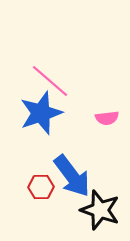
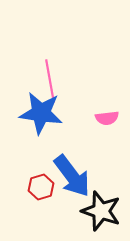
pink line: rotated 39 degrees clockwise
blue star: rotated 27 degrees clockwise
red hexagon: rotated 15 degrees counterclockwise
black star: moved 1 px right, 1 px down
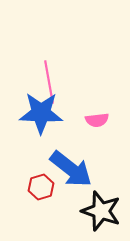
pink line: moved 1 px left, 1 px down
blue star: rotated 6 degrees counterclockwise
pink semicircle: moved 10 px left, 2 px down
blue arrow: moved 1 px left, 7 px up; rotated 15 degrees counterclockwise
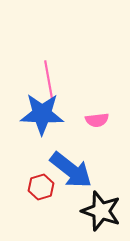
blue star: moved 1 px right, 1 px down
blue arrow: moved 1 px down
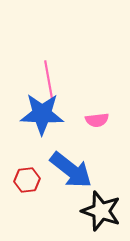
red hexagon: moved 14 px left, 7 px up; rotated 10 degrees clockwise
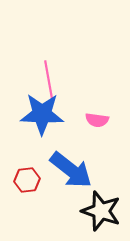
pink semicircle: rotated 15 degrees clockwise
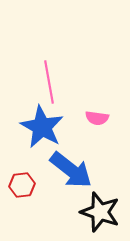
blue star: moved 13 px down; rotated 27 degrees clockwise
pink semicircle: moved 2 px up
red hexagon: moved 5 px left, 5 px down
black star: moved 1 px left, 1 px down
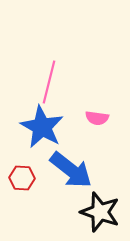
pink line: rotated 24 degrees clockwise
red hexagon: moved 7 px up; rotated 10 degrees clockwise
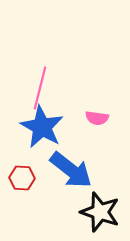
pink line: moved 9 px left, 6 px down
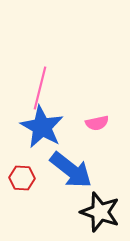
pink semicircle: moved 5 px down; rotated 20 degrees counterclockwise
